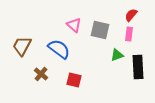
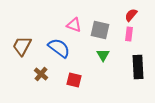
pink triangle: rotated 21 degrees counterclockwise
blue semicircle: moved 1 px up
green triangle: moved 14 px left; rotated 40 degrees counterclockwise
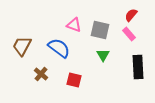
pink rectangle: rotated 48 degrees counterclockwise
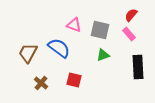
brown trapezoid: moved 6 px right, 7 px down
green triangle: rotated 40 degrees clockwise
brown cross: moved 9 px down
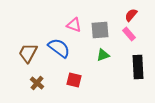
gray square: rotated 18 degrees counterclockwise
brown cross: moved 4 px left
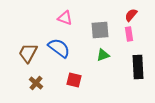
pink triangle: moved 9 px left, 7 px up
pink rectangle: rotated 32 degrees clockwise
brown cross: moved 1 px left
